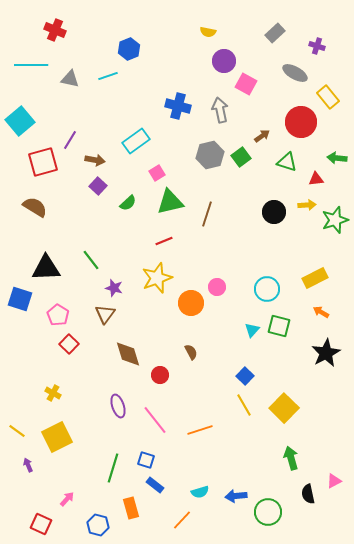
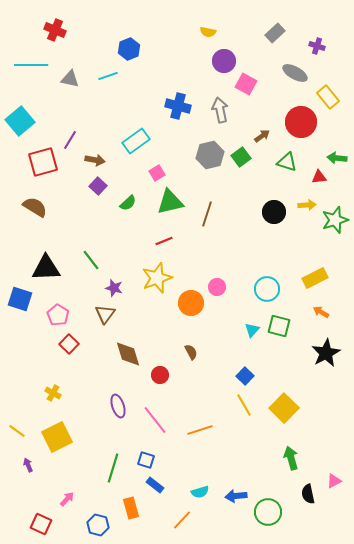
red triangle at (316, 179): moved 3 px right, 2 px up
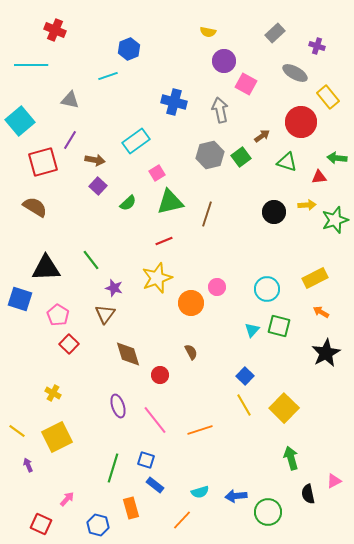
gray triangle at (70, 79): moved 21 px down
blue cross at (178, 106): moved 4 px left, 4 px up
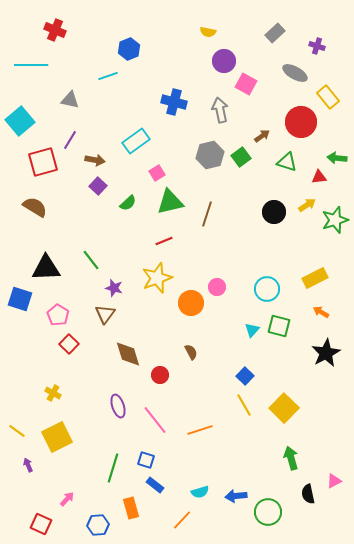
yellow arrow at (307, 205): rotated 30 degrees counterclockwise
blue hexagon at (98, 525): rotated 20 degrees counterclockwise
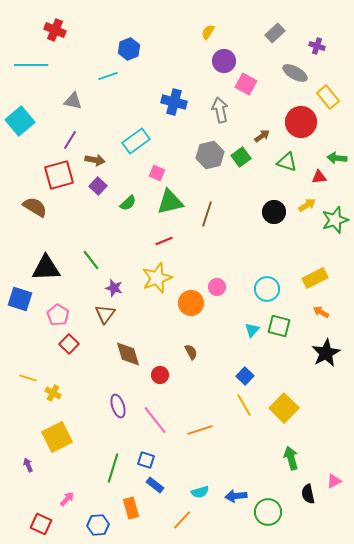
yellow semicircle at (208, 32): rotated 112 degrees clockwise
gray triangle at (70, 100): moved 3 px right, 1 px down
red square at (43, 162): moved 16 px right, 13 px down
pink square at (157, 173): rotated 35 degrees counterclockwise
yellow line at (17, 431): moved 11 px right, 53 px up; rotated 18 degrees counterclockwise
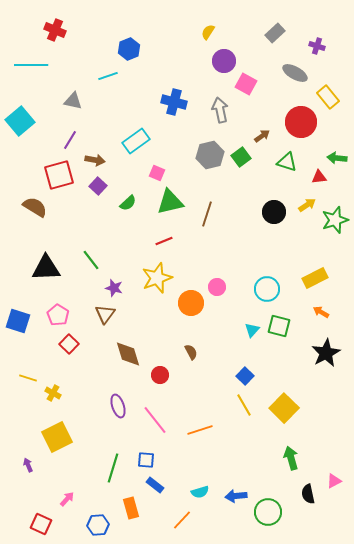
blue square at (20, 299): moved 2 px left, 22 px down
blue square at (146, 460): rotated 12 degrees counterclockwise
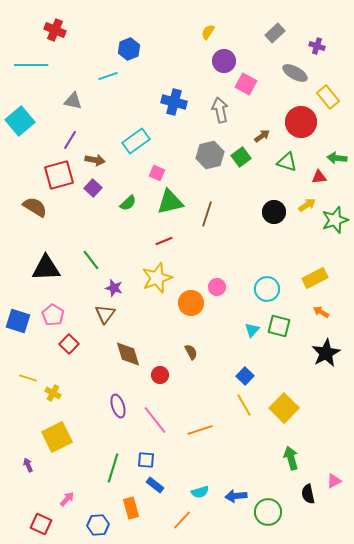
purple square at (98, 186): moved 5 px left, 2 px down
pink pentagon at (58, 315): moved 5 px left
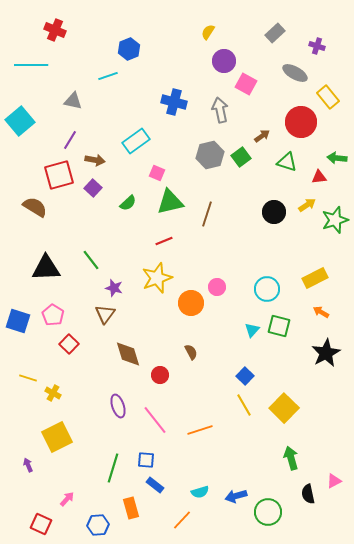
blue arrow at (236, 496): rotated 10 degrees counterclockwise
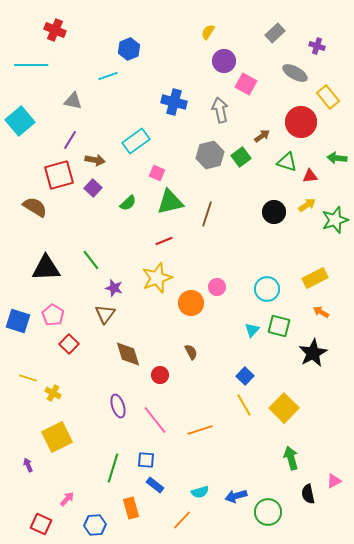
red triangle at (319, 177): moved 9 px left, 1 px up
black star at (326, 353): moved 13 px left
blue hexagon at (98, 525): moved 3 px left
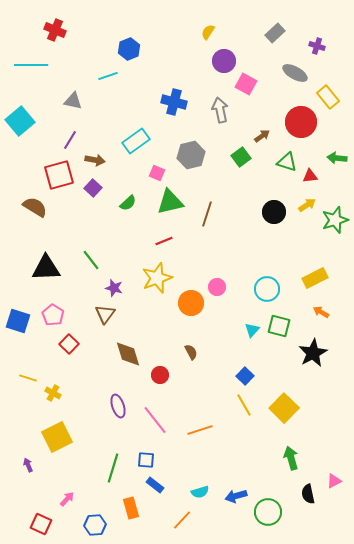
gray hexagon at (210, 155): moved 19 px left
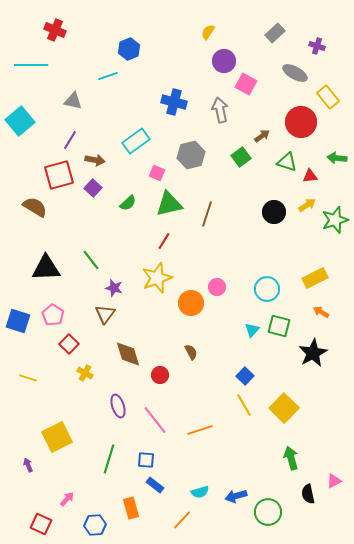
green triangle at (170, 202): moved 1 px left, 2 px down
red line at (164, 241): rotated 36 degrees counterclockwise
yellow cross at (53, 393): moved 32 px right, 20 px up
green line at (113, 468): moved 4 px left, 9 px up
